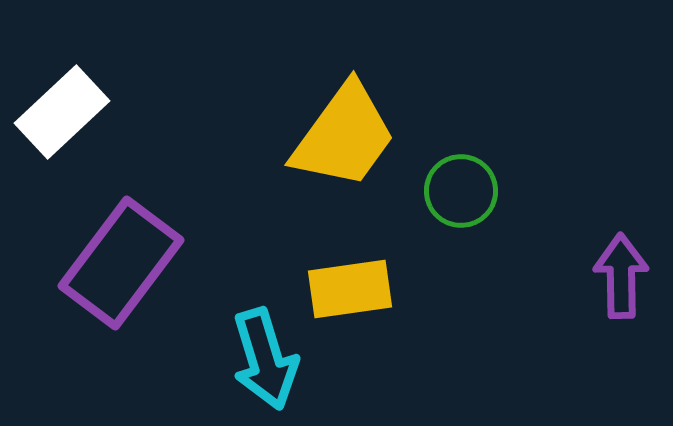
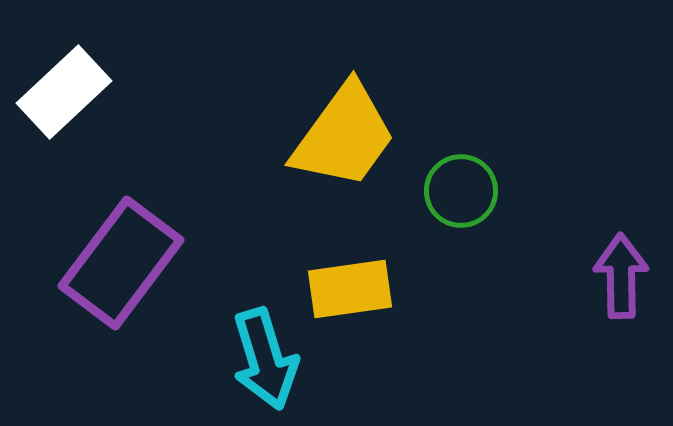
white rectangle: moved 2 px right, 20 px up
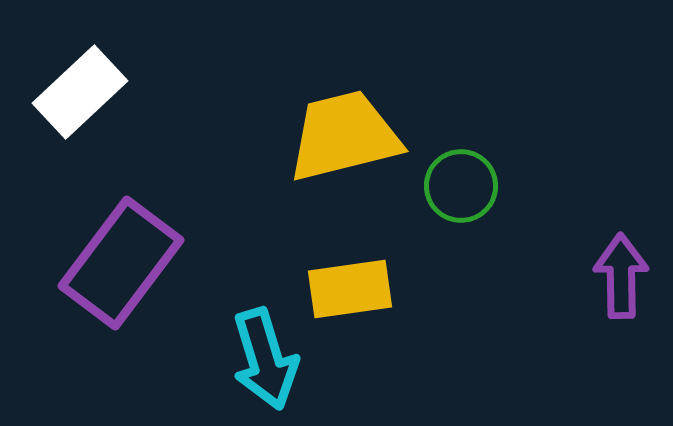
white rectangle: moved 16 px right
yellow trapezoid: rotated 140 degrees counterclockwise
green circle: moved 5 px up
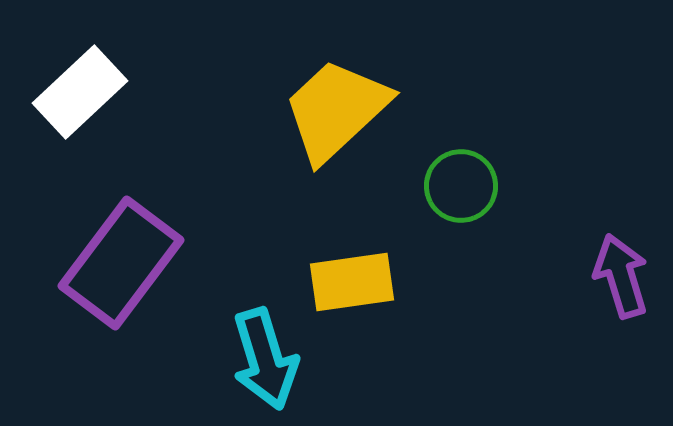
yellow trapezoid: moved 8 px left, 26 px up; rotated 29 degrees counterclockwise
purple arrow: rotated 16 degrees counterclockwise
yellow rectangle: moved 2 px right, 7 px up
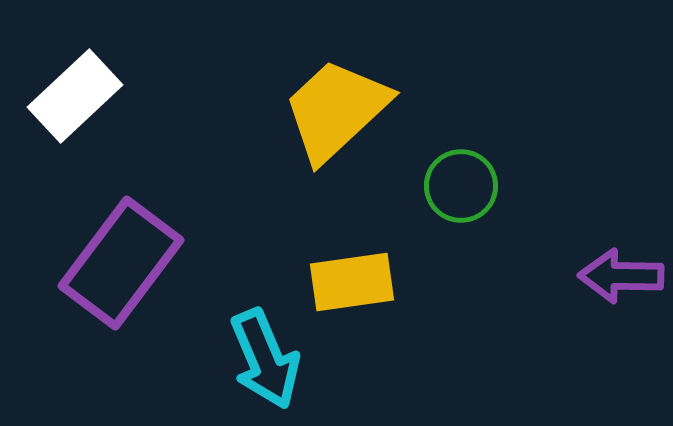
white rectangle: moved 5 px left, 4 px down
purple arrow: rotated 72 degrees counterclockwise
cyan arrow: rotated 6 degrees counterclockwise
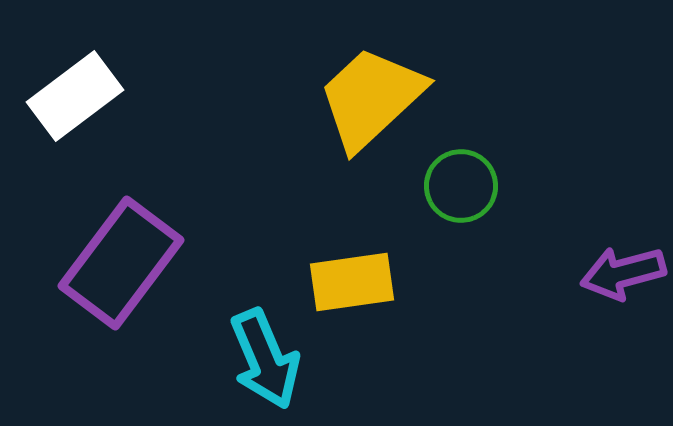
white rectangle: rotated 6 degrees clockwise
yellow trapezoid: moved 35 px right, 12 px up
purple arrow: moved 2 px right, 3 px up; rotated 16 degrees counterclockwise
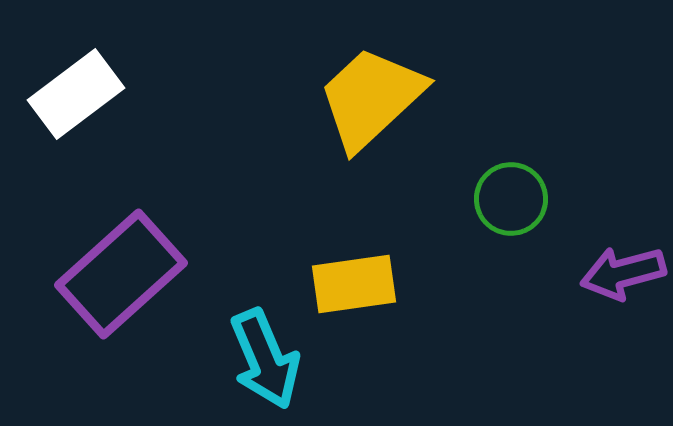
white rectangle: moved 1 px right, 2 px up
green circle: moved 50 px right, 13 px down
purple rectangle: moved 11 px down; rotated 11 degrees clockwise
yellow rectangle: moved 2 px right, 2 px down
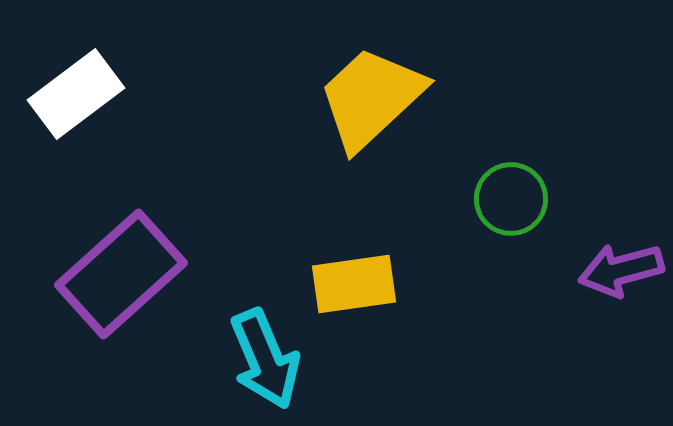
purple arrow: moved 2 px left, 3 px up
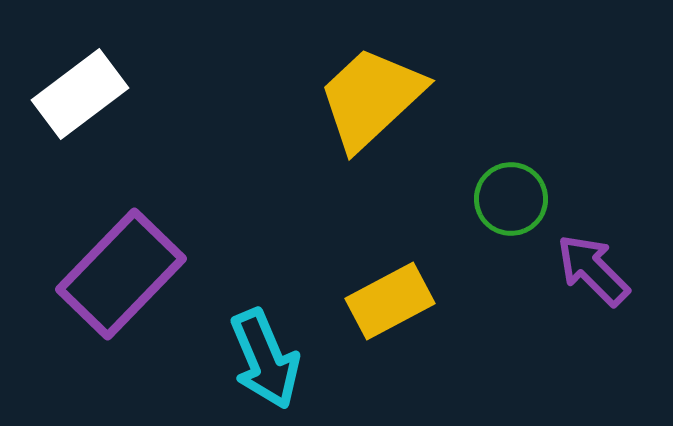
white rectangle: moved 4 px right
purple arrow: moved 28 px left; rotated 60 degrees clockwise
purple rectangle: rotated 4 degrees counterclockwise
yellow rectangle: moved 36 px right, 17 px down; rotated 20 degrees counterclockwise
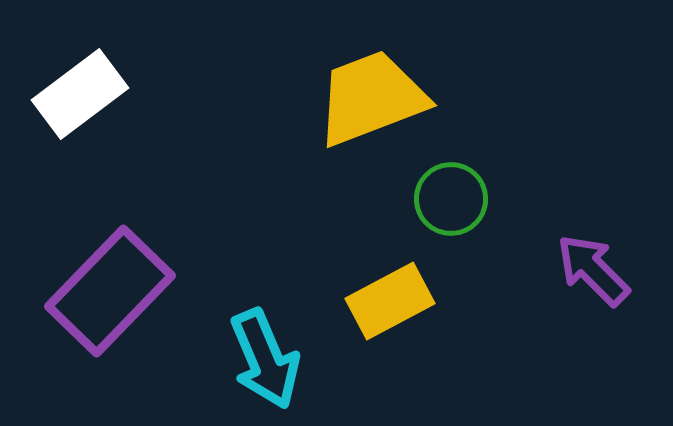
yellow trapezoid: rotated 22 degrees clockwise
green circle: moved 60 px left
purple rectangle: moved 11 px left, 17 px down
